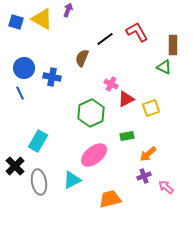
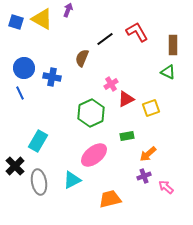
green triangle: moved 4 px right, 5 px down
pink cross: rotated 32 degrees clockwise
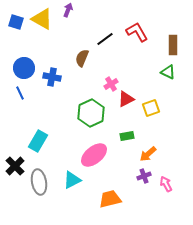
pink arrow: moved 3 px up; rotated 21 degrees clockwise
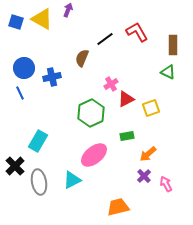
blue cross: rotated 24 degrees counterclockwise
purple cross: rotated 24 degrees counterclockwise
orange trapezoid: moved 8 px right, 8 px down
